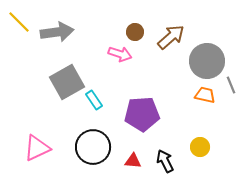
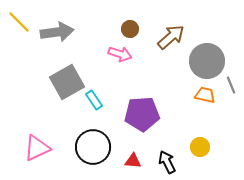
brown circle: moved 5 px left, 3 px up
black arrow: moved 2 px right, 1 px down
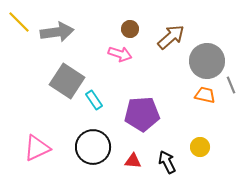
gray square: moved 1 px up; rotated 28 degrees counterclockwise
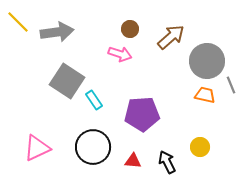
yellow line: moved 1 px left
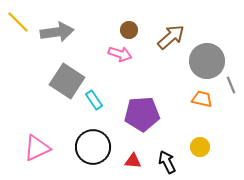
brown circle: moved 1 px left, 1 px down
orange trapezoid: moved 3 px left, 4 px down
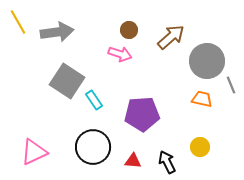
yellow line: rotated 15 degrees clockwise
pink triangle: moved 3 px left, 4 px down
